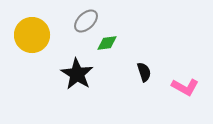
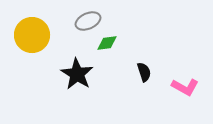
gray ellipse: moved 2 px right; rotated 20 degrees clockwise
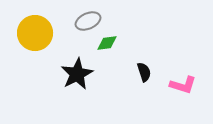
yellow circle: moved 3 px right, 2 px up
black star: rotated 12 degrees clockwise
pink L-shape: moved 2 px left, 2 px up; rotated 12 degrees counterclockwise
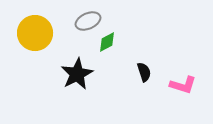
green diamond: moved 1 px up; rotated 20 degrees counterclockwise
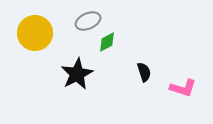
pink L-shape: moved 3 px down
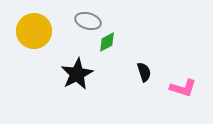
gray ellipse: rotated 40 degrees clockwise
yellow circle: moved 1 px left, 2 px up
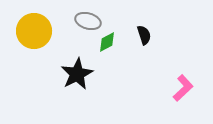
black semicircle: moved 37 px up
pink L-shape: rotated 60 degrees counterclockwise
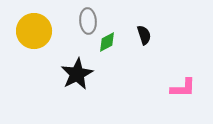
gray ellipse: rotated 70 degrees clockwise
pink L-shape: rotated 44 degrees clockwise
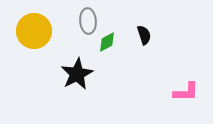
pink L-shape: moved 3 px right, 4 px down
